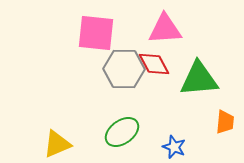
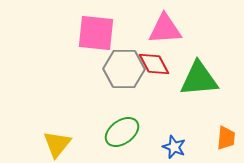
orange trapezoid: moved 1 px right, 16 px down
yellow triangle: rotated 28 degrees counterclockwise
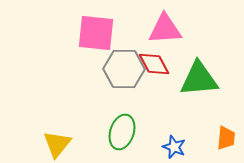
green ellipse: rotated 36 degrees counterclockwise
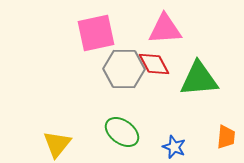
pink square: rotated 18 degrees counterclockwise
green ellipse: rotated 72 degrees counterclockwise
orange trapezoid: moved 1 px up
